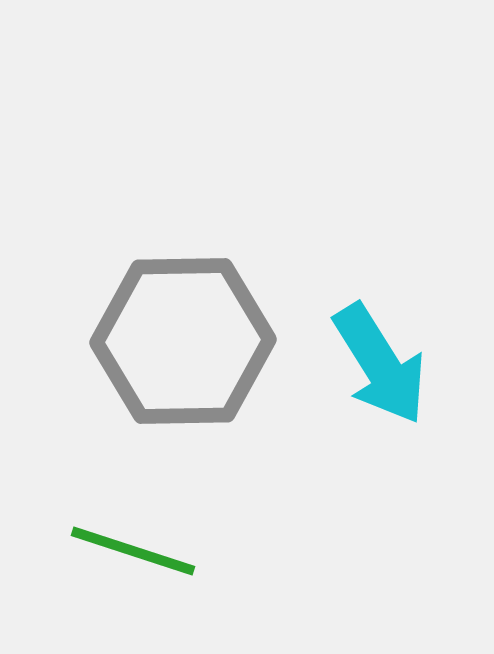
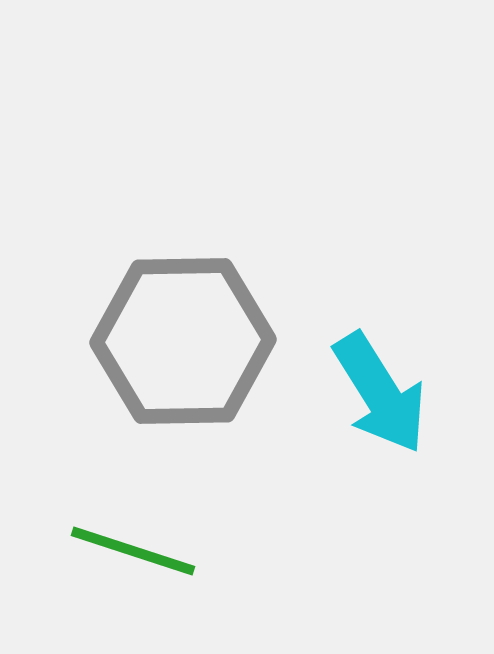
cyan arrow: moved 29 px down
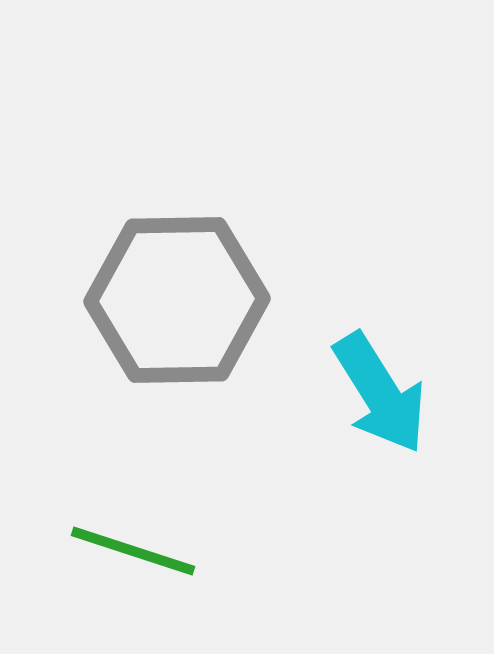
gray hexagon: moved 6 px left, 41 px up
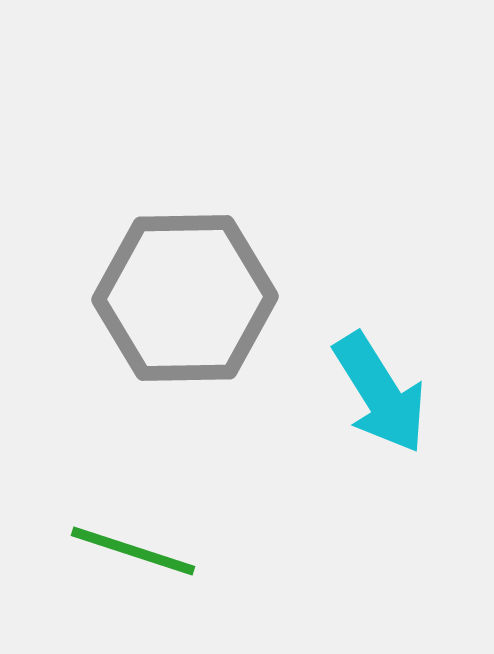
gray hexagon: moved 8 px right, 2 px up
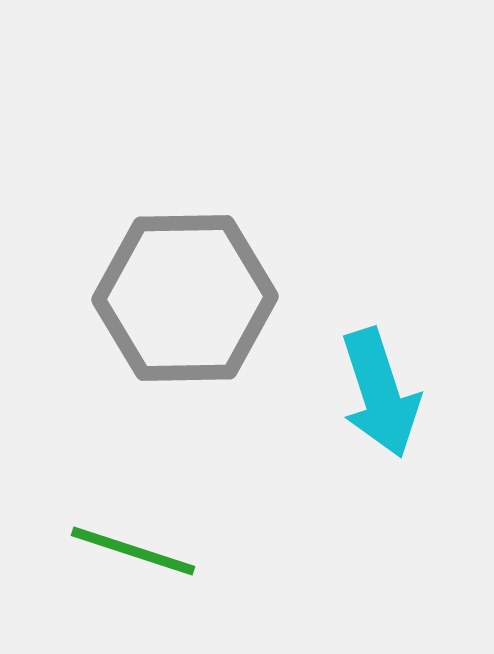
cyan arrow: rotated 14 degrees clockwise
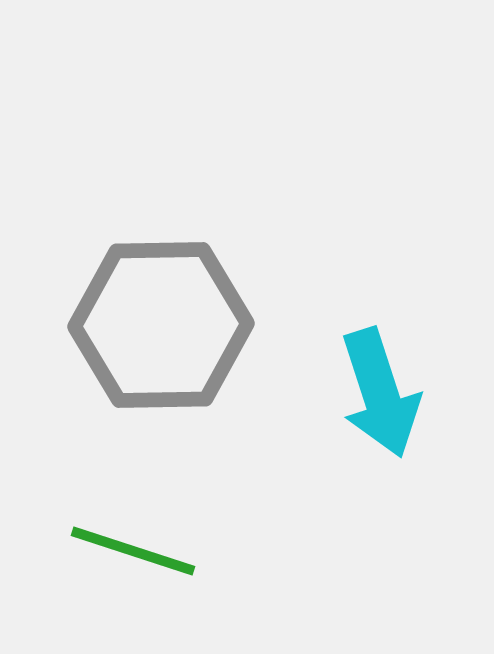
gray hexagon: moved 24 px left, 27 px down
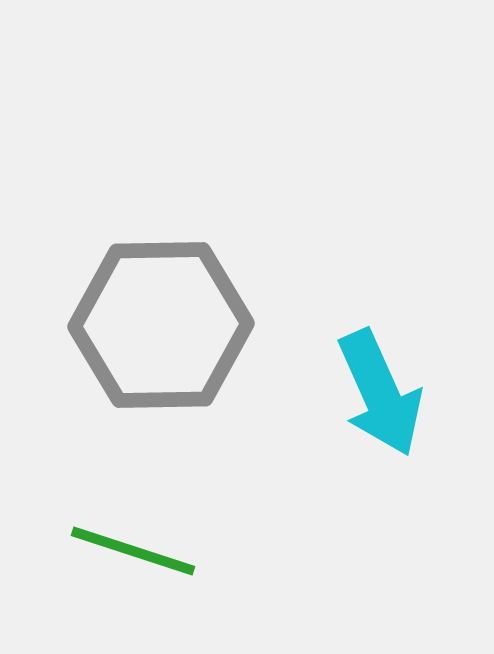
cyan arrow: rotated 6 degrees counterclockwise
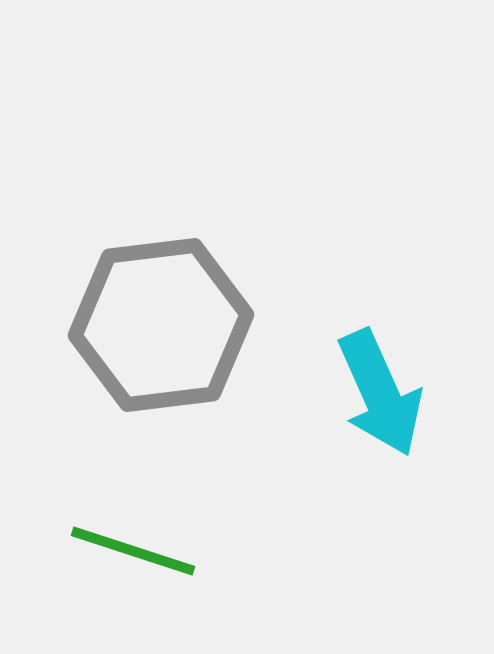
gray hexagon: rotated 6 degrees counterclockwise
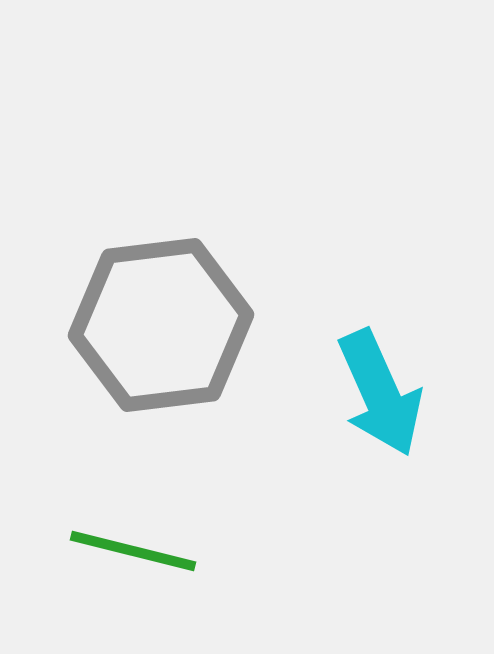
green line: rotated 4 degrees counterclockwise
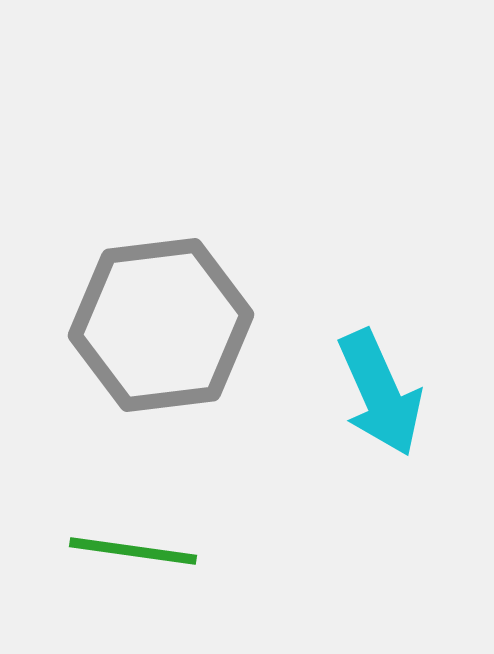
green line: rotated 6 degrees counterclockwise
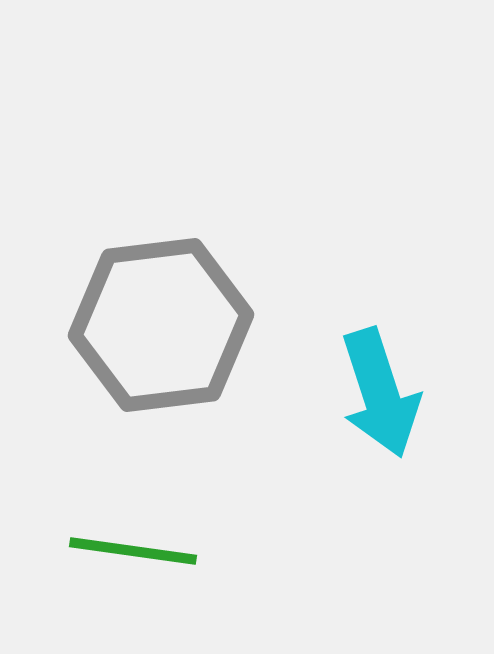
cyan arrow: rotated 6 degrees clockwise
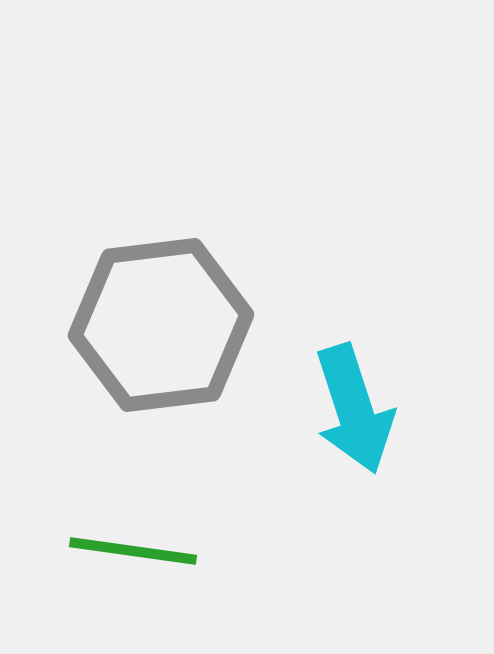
cyan arrow: moved 26 px left, 16 px down
